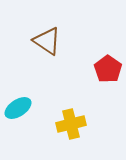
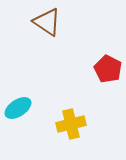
brown triangle: moved 19 px up
red pentagon: rotated 8 degrees counterclockwise
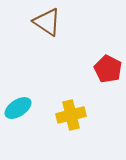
yellow cross: moved 9 px up
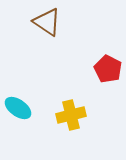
cyan ellipse: rotated 68 degrees clockwise
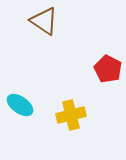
brown triangle: moved 3 px left, 1 px up
cyan ellipse: moved 2 px right, 3 px up
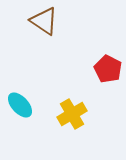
cyan ellipse: rotated 12 degrees clockwise
yellow cross: moved 1 px right, 1 px up; rotated 16 degrees counterclockwise
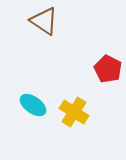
cyan ellipse: moved 13 px right; rotated 12 degrees counterclockwise
yellow cross: moved 2 px right, 2 px up; rotated 28 degrees counterclockwise
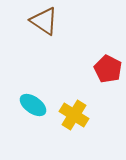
yellow cross: moved 3 px down
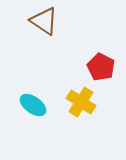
red pentagon: moved 7 px left, 2 px up
yellow cross: moved 7 px right, 13 px up
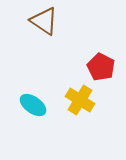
yellow cross: moved 1 px left, 2 px up
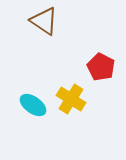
yellow cross: moved 9 px left, 1 px up
